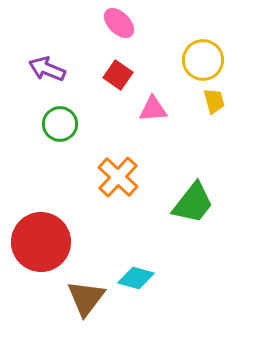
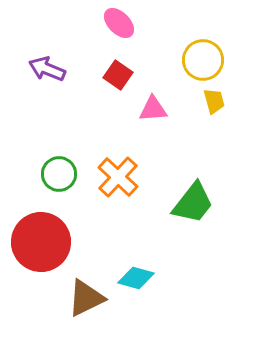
green circle: moved 1 px left, 50 px down
brown triangle: rotated 27 degrees clockwise
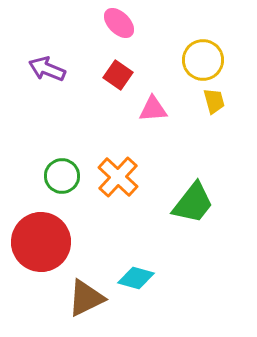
green circle: moved 3 px right, 2 px down
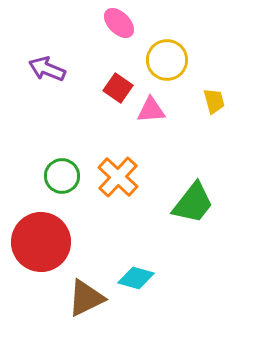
yellow circle: moved 36 px left
red square: moved 13 px down
pink triangle: moved 2 px left, 1 px down
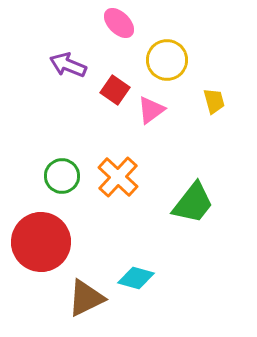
purple arrow: moved 21 px right, 4 px up
red square: moved 3 px left, 2 px down
pink triangle: rotated 32 degrees counterclockwise
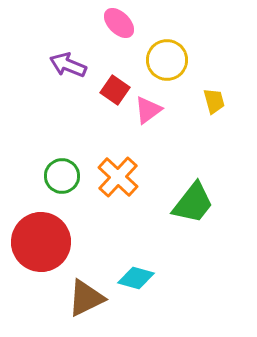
pink triangle: moved 3 px left
